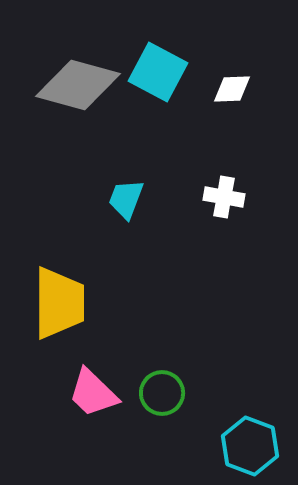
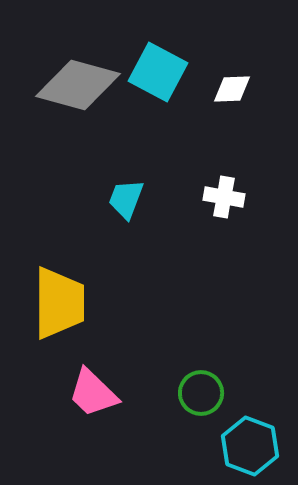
green circle: moved 39 px right
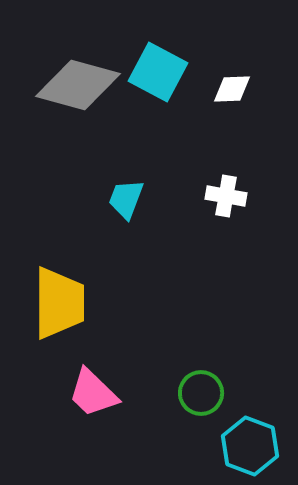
white cross: moved 2 px right, 1 px up
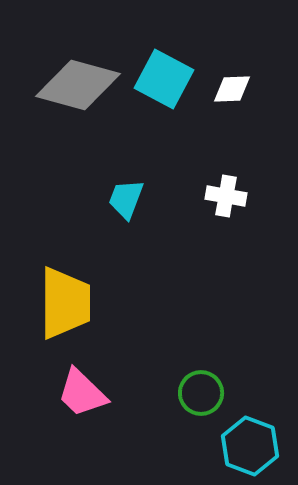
cyan square: moved 6 px right, 7 px down
yellow trapezoid: moved 6 px right
pink trapezoid: moved 11 px left
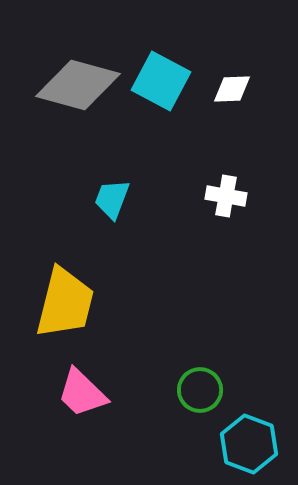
cyan square: moved 3 px left, 2 px down
cyan trapezoid: moved 14 px left
yellow trapezoid: rotated 14 degrees clockwise
green circle: moved 1 px left, 3 px up
cyan hexagon: moved 1 px left, 2 px up
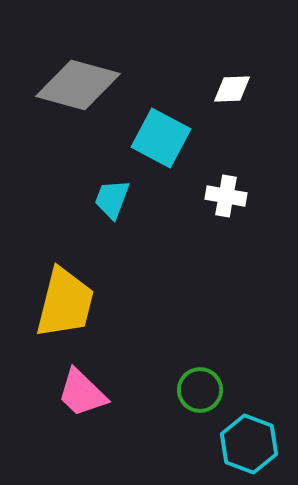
cyan square: moved 57 px down
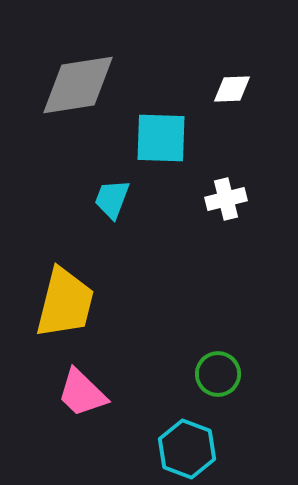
gray diamond: rotated 24 degrees counterclockwise
cyan square: rotated 26 degrees counterclockwise
white cross: moved 3 px down; rotated 24 degrees counterclockwise
green circle: moved 18 px right, 16 px up
cyan hexagon: moved 62 px left, 5 px down
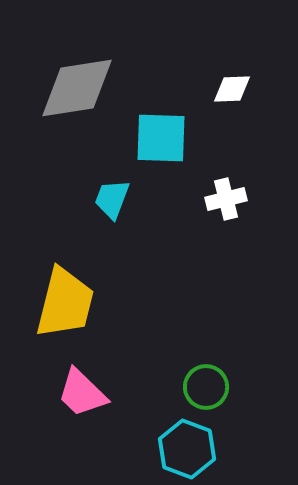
gray diamond: moved 1 px left, 3 px down
green circle: moved 12 px left, 13 px down
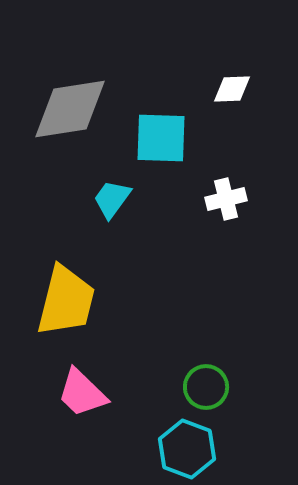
gray diamond: moved 7 px left, 21 px down
cyan trapezoid: rotated 15 degrees clockwise
yellow trapezoid: moved 1 px right, 2 px up
